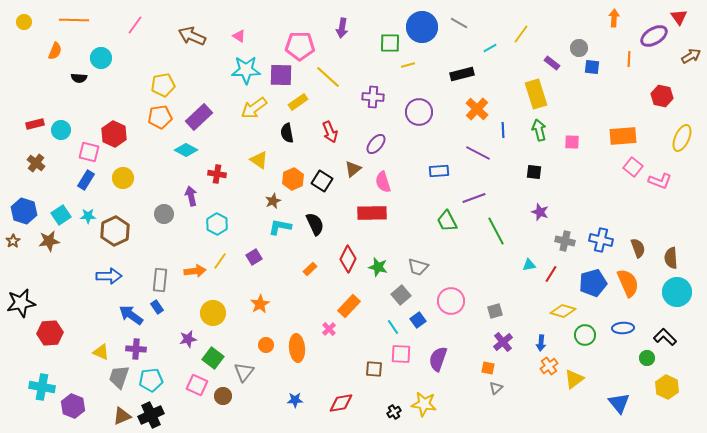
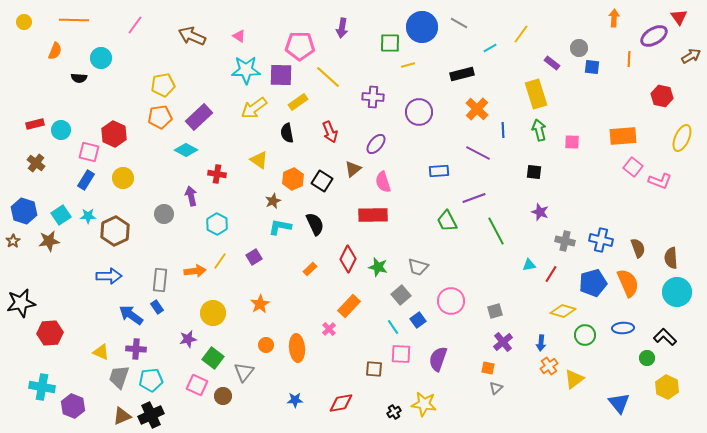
red rectangle at (372, 213): moved 1 px right, 2 px down
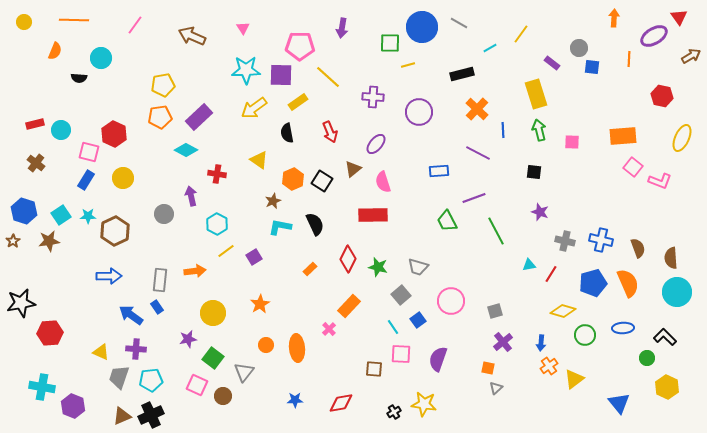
pink triangle at (239, 36): moved 4 px right, 8 px up; rotated 24 degrees clockwise
yellow line at (220, 261): moved 6 px right, 10 px up; rotated 18 degrees clockwise
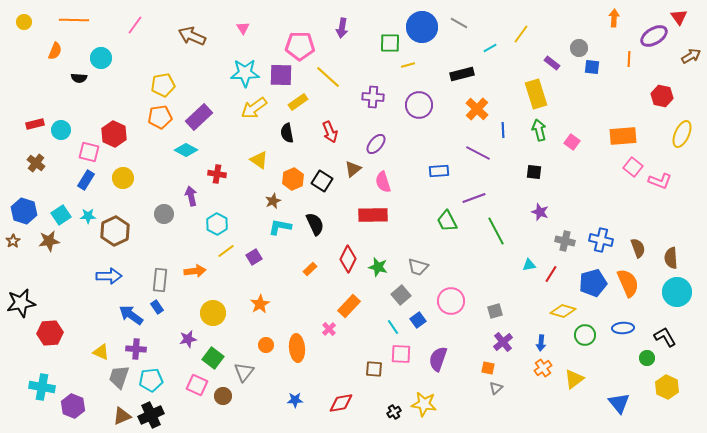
cyan star at (246, 70): moved 1 px left, 3 px down
purple circle at (419, 112): moved 7 px up
yellow ellipse at (682, 138): moved 4 px up
pink square at (572, 142): rotated 35 degrees clockwise
black L-shape at (665, 337): rotated 15 degrees clockwise
orange cross at (549, 366): moved 6 px left, 2 px down
